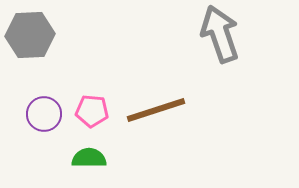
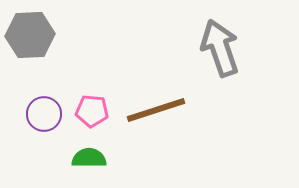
gray arrow: moved 14 px down
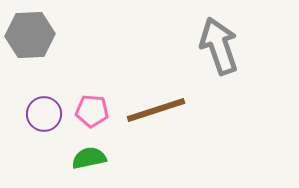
gray arrow: moved 1 px left, 2 px up
green semicircle: rotated 12 degrees counterclockwise
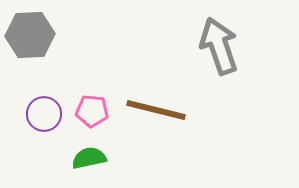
brown line: rotated 32 degrees clockwise
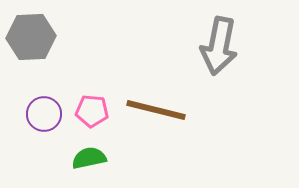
gray hexagon: moved 1 px right, 2 px down
gray arrow: rotated 150 degrees counterclockwise
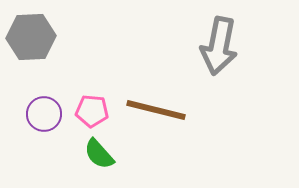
green semicircle: moved 10 px right, 4 px up; rotated 120 degrees counterclockwise
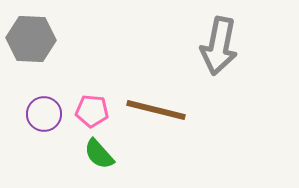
gray hexagon: moved 2 px down; rotated 6 degrees clockwise
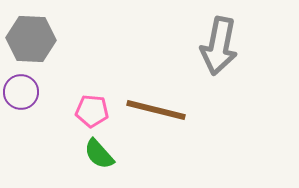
purple circle: moved 23 px left, 22 px up
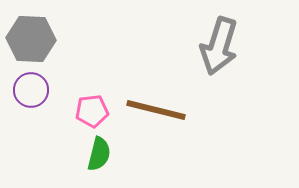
gray arrow: rotated 6 degrees clockwise
purple circle: moved 10 px right, 2 px up
pink pentagon: rotated 12 degrees counterclockwise
green semicircle: rotated 124 degrees counterclockwise
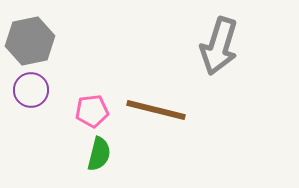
gray hexagon: moved 1 px left, 2 px down; rotated 15 degrees counterclockwise
